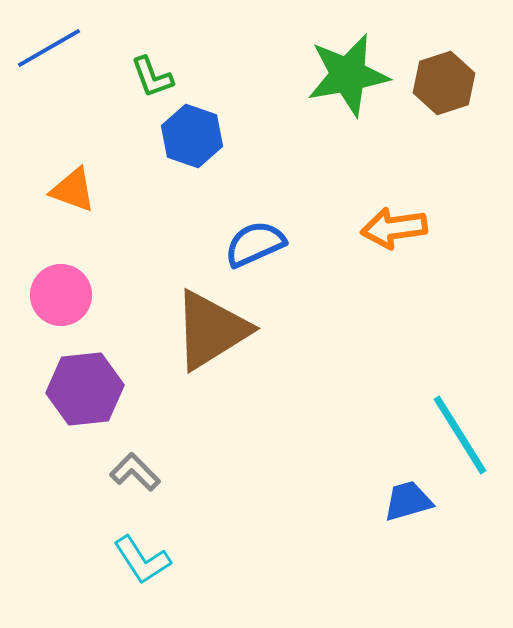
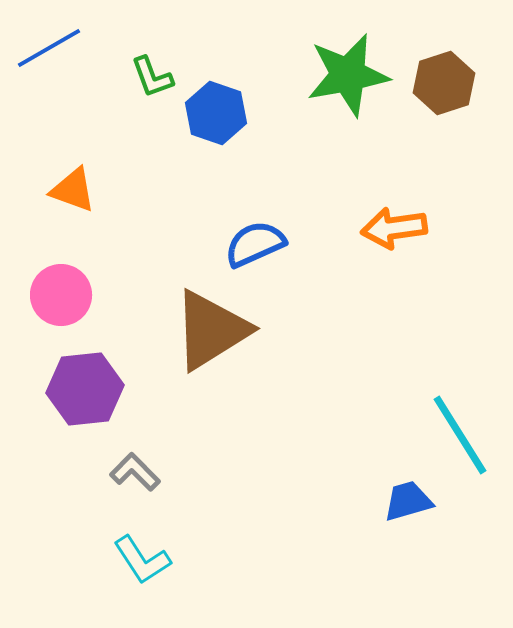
blue hexagon: moved 24 px right, 23 px up
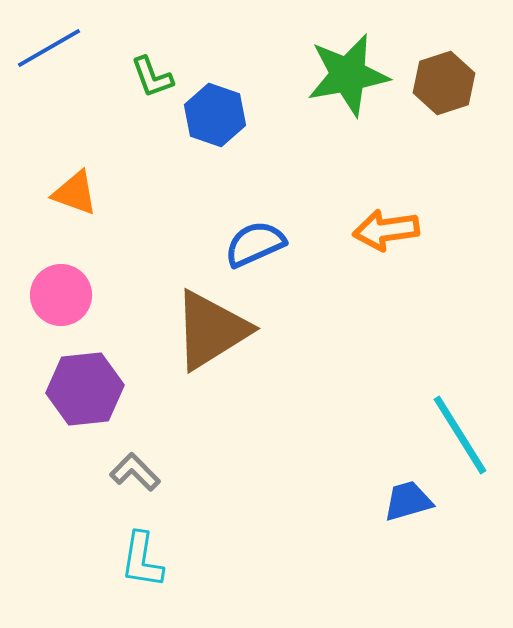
blue hexagon: moved 1 px left, 2 px down
orange triangle: moved 2 px right, 3 px down
orange arrow: moved 8 px left, 2 px down
cyan L-shape: rotated 42 degrees clockwise
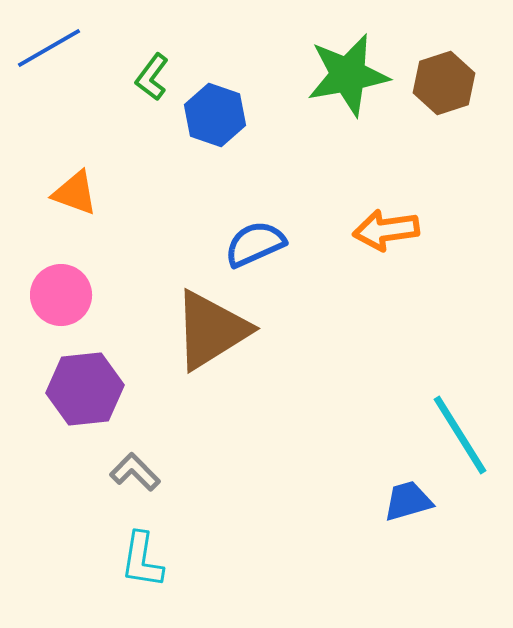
green L-shape: rotated 57 degrees clockwise
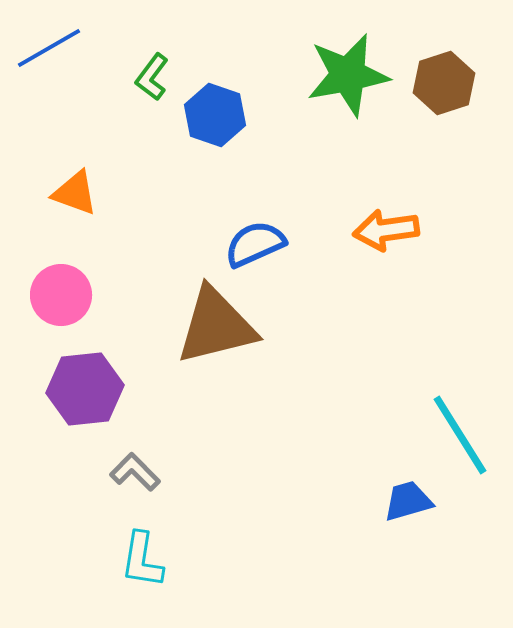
brown triangle: moved 5 px right, 4 px up; rotated 18 degrees clockwise
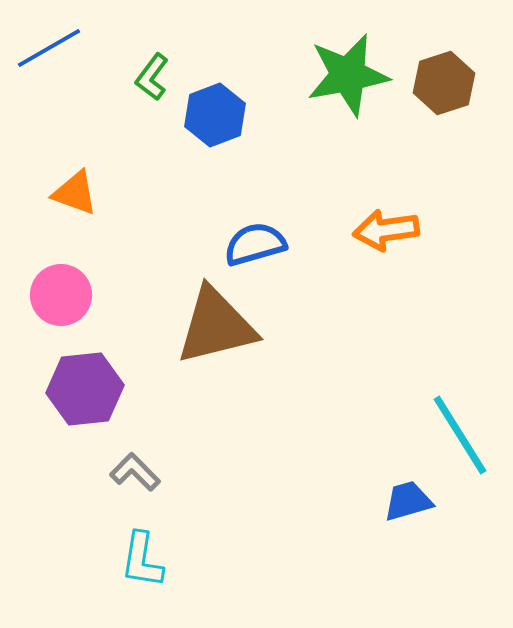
blue hexagon: rotated 20 degrees clockwise
blue semicircle: rotated 8 degrees clockwise
